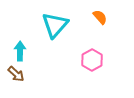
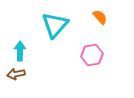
pink hexagon: moved 5 px up; rotated 20 degrees clockwise
brown arrow: rotated 126 degrees clockwise
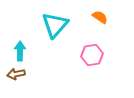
orange semicircle: rotated 14 degrees counterclockwise
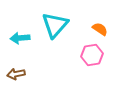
orange semicircle: moved 12 px down
cyan arrow: moved 13 px up; rotated 96 degrees counterclockwise
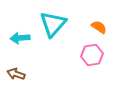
cyan triangle: moved 2 px left, 1 px up
orange semicircle: moved 1 px left, 2 px up
brown arrow: rotated 30 degrees clockwise
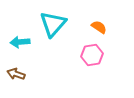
cyan arrow: moved 4 px down
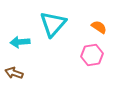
brown arrow: moved 2 px left, 1 px up
